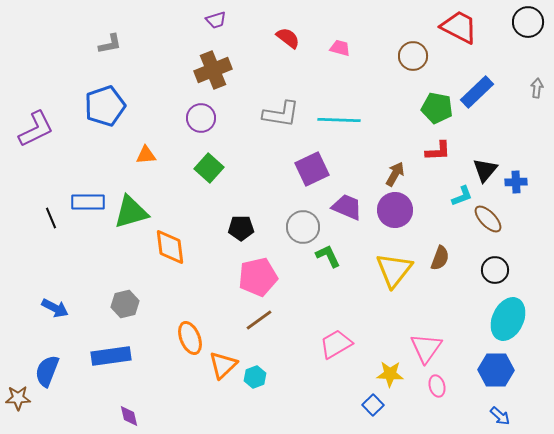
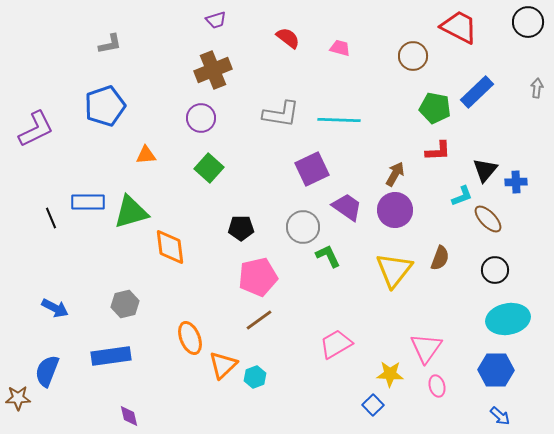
green pentagon at (437, 108): moved 2 px left
purple trapezoid at (347, 207): rotated 12 degrees clockwise
cyan ellipse at (508, 319): rotated 54 degrees clockwise
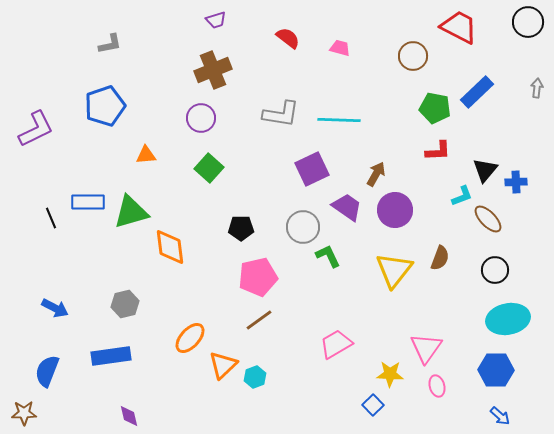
brown arrow at (395, 174): moved 19 px left
orange ellipse at (190, 338): rotated 64 degrees clockwise
brown star at (18, 398): moved 6 px right, 15 px down
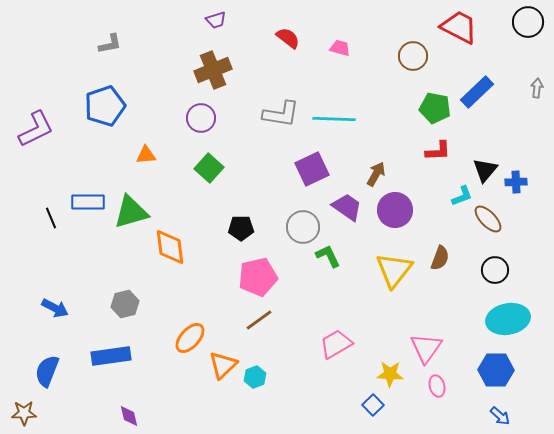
cyan line at (339, 120): moved 5 px left, 1 px up
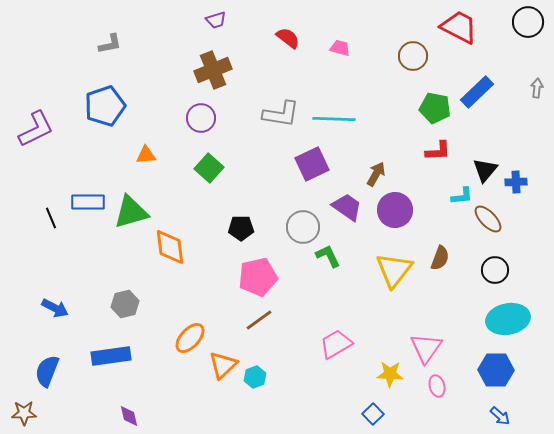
purple square at (312, 169): moved 5 px up
cyan L-shape at (462, 196): rotated 15 degrees clockwise
blue square at (373, 405): moved 9 px down
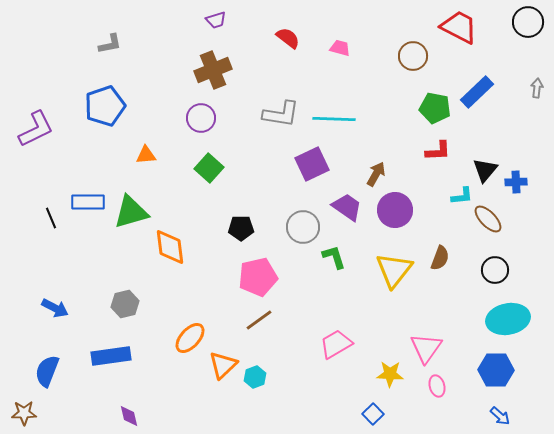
green L-shape at (328, 256): moved 6 px right, 1 px down; rotated 8 degrees clockwise
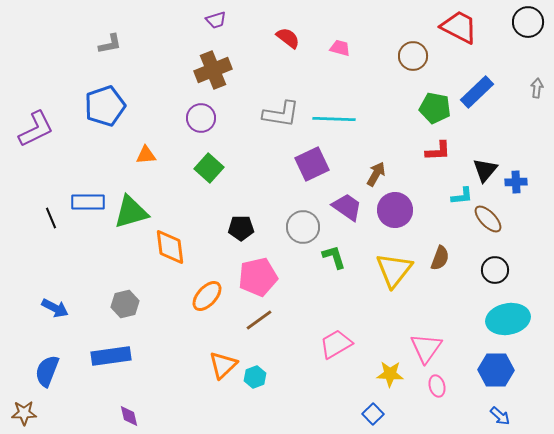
orange ellipse at (190, 338): moved 17 px right, 42 px up
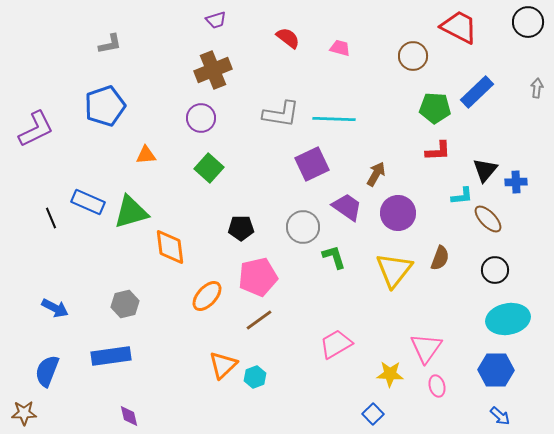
green pentagon at (435, 108): rotated 8 degrees counterclockwise
blue rectangle at (88, 202): rotated 24 degrees clockwise
purple circle at (395, 210): moved 3 px right, 3 px down
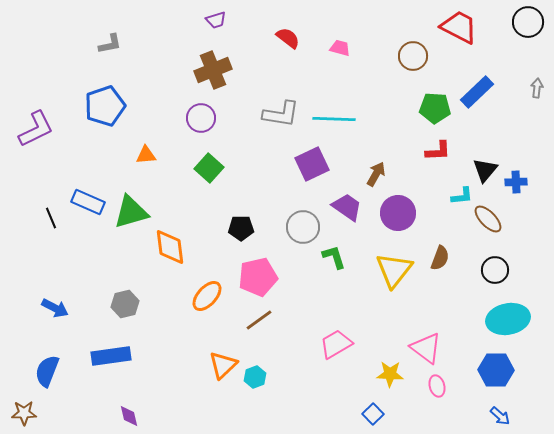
pink triangle at (426, 348): rotated 28 degrees counterclockwise
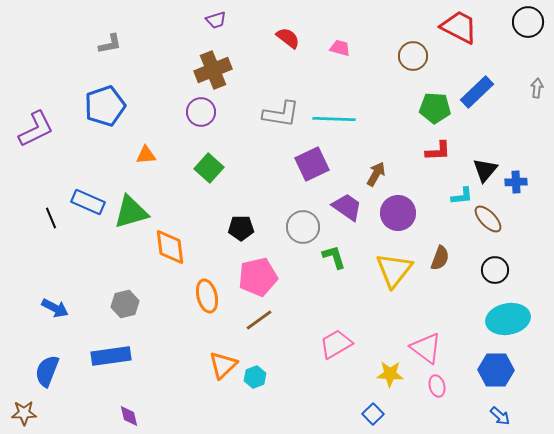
purple circle at (201, 118): moved 6 px up
orange ellipse at (207, 296): rotated 56 degrees counterclockwise
